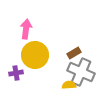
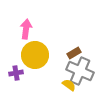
gray cross: moved 1 px left, 1 px up
yellow semicircle: rotated 40 degrees clockwise
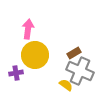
pink arrow: moved 2 px right
yellow semicircle: moved 3 px left
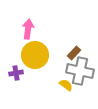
brown rectangle: rotated 16 degrees counterclockwise
gray cross: rotated 12 degrees counterclockwise
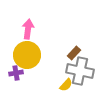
yellow circle: moved 8 px left
yellow semicircle: rotated 96 degrees clockwise
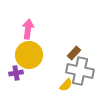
yellow circle: moved 2 px right
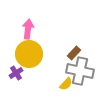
yellow circle: moved 1 px up
purple cross: rotated 24 degrees counterclockwise
yellow semicircle: moved 1 px up
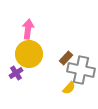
brown rectangle: moved 8 px left, 5 px down
gray cross: moved 1 px right, 1 px up
yellow semicircle: moved 3 px right, 4 px down
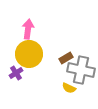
brown rectangle: rotated 16 degrees clockwise
yellow semicircle: rotated 72 degrees clockwise
